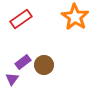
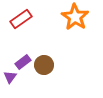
purple triangle: moved 2 px left, 2 px up
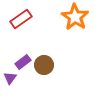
purple triangle: moved 1 px down
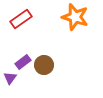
orange star: rotated 16 degrees counterclockwise
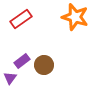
purple rectangle: moved 1 px left, 1 px up
